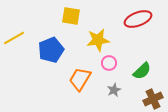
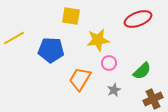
blue pentagon: rotated 25 degrees clockwise
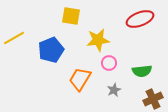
red ellipse: moved 2 px right
blue pentagon: rotated 25 degrees counterclockwise
green semicircle: rotated 36 degrees clockwise
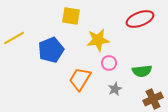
gray star: moved 1 px right, 1 px up
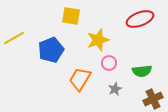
yellow star: rotated 10 degrees counterclockwise
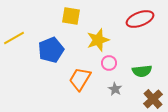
gray star: rotated 16 degrees counterclockwise
brown cross: rotated 18 degrees counterclockwise
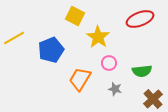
yellow square: moved 4 px right; rotated 18 degrees clockwise
yellow star: moved 3 px up; rotated 20 degrees counterclockwise
gray star: rotated 16 degrees counterclockwise
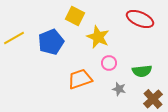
red ellipse: rotated 44 degrees clockwise
yellow star: rotated 10 degrees counterclockwise
blue pentagon: moved 8 px up
orange trapezoid: rotated 40 degrees clockwise
gray star: moved 4 px right
